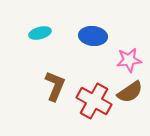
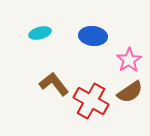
pink star: rotated 25 degrees counterclockwise
brown L-shape: moved 1 px left, 2 px up; rotated 60 degrees counterclockwise
red cross: moved 3 px left
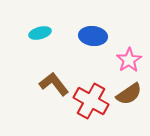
brown semicircle: moved 1 px left, 2 px down
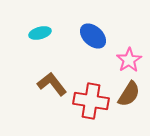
blue ellipse: rotated 36 degrees clockwise
brown L-shape: moved 2 px left
brown semicircle: rotated 24 degrees counterclockwise
red cross: rotated 20 degrees counterclockwise
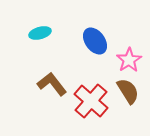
blue ellipse: moved 2 px right, 5 px down; rotated 12 degrees clockwise
brown semicircle: moved 1 px left, 3 px up; rotated 64 degrees counterclockwise
red cross: rotated 32 degrees clockwise
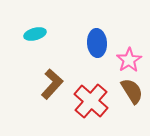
cyan ellipse: moved 5 px left, 1 px down
blue ellipse: moved 2 px right, 2 px down; rotated 32 degrees clockwise
brown L-shape: rotated 80 degrees clockwise
brown semicircle: moved 4 px right
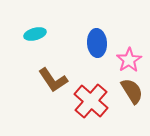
brown L-shape: moved 1 px right, 4 px up; rotated 104 degrees clockwise
